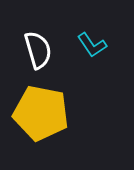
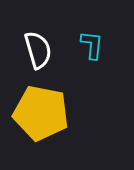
cyan L-shape: rotated 140 degrees counterclockwise
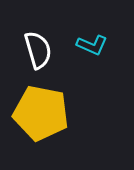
cyan L-shape: rotated 108 degrees clockwise
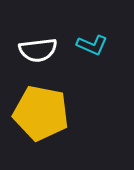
white semicircle: rotated 99 degrees clockwise
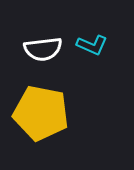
white semicircle: moved 5 px right, 1 px up
